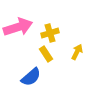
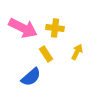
pink arrow: moved 5 px right, 1 px down; rotated 44 degrees clockwise
yellow cross: moved 5 px right, 5 px up; rotated 24 degrees clockwise
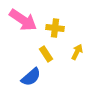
pink arrow: moved 8 px up; rotated 8 degrees clockwise
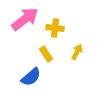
pink arrow: moved 2 px right, 1 px up; rotated 72 degrees counterclockwise
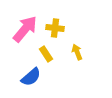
pink arrow: moved 10 px down; rotated 12 degrees counterclockwise
yellow arrow: rotated 49 degrees counterclockwise
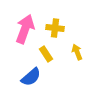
pink arrow: rotated 20 degrees counterclockwise
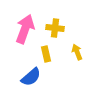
yellow rectangle: rotated 21 degrees clockwise
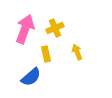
yellow cross: rotated 30 degrees counterclockwise
